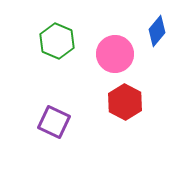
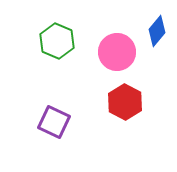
pink circle: moved 2 px right, 2 px up
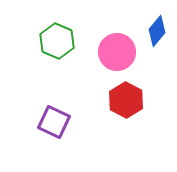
red hexagon: moved 1 px right, 2 px up
